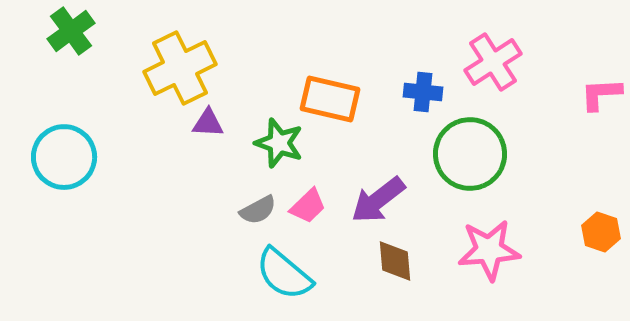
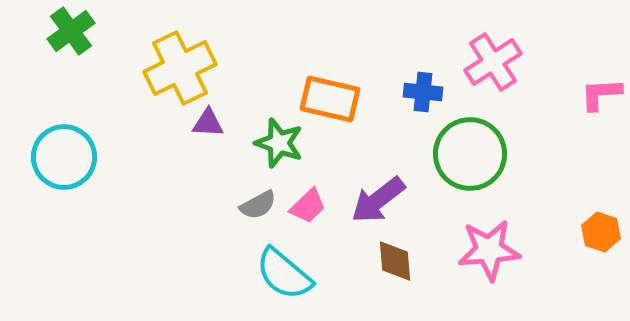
gray semicircle: moved 5 px up
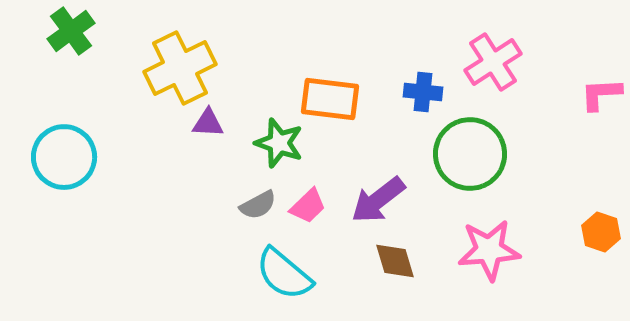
orange rectangle: rotated 6 degrees counterclockwise
brown diamond: rotated 12 degrees counterclockwise
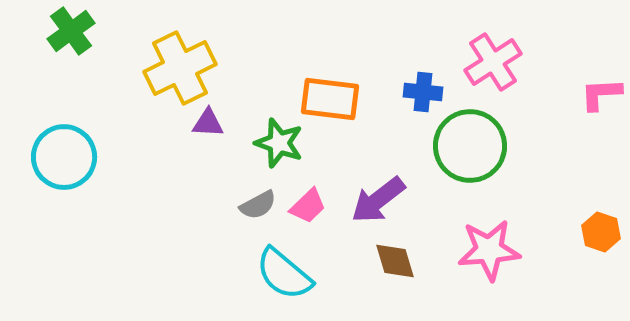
green circle: moved 8 px up
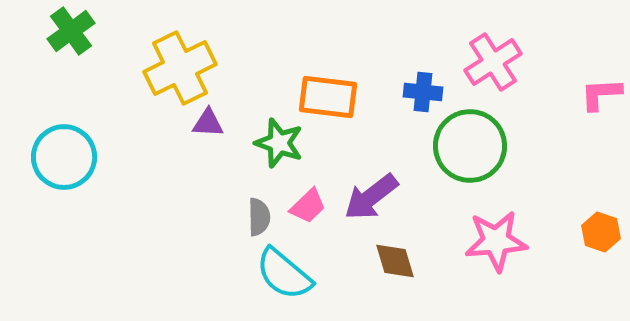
orange rectangle: moved 2 px left, 2 px up
purple arrow: moved 7 px left, 3 px up
gray semicircle: moved 1 px right, 12 px down; rotated 63 degrees counterclockwise
pink star: moved 7 px right, 9 px up
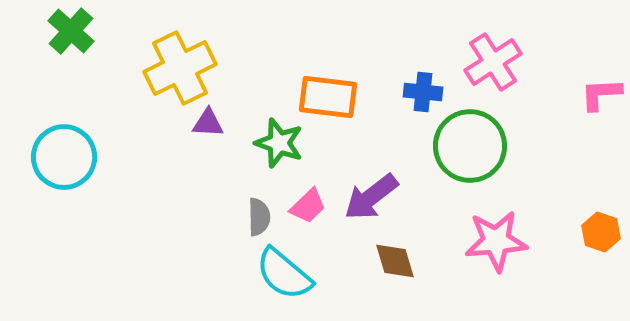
green cross: rotated 12 degrees counterclockwise
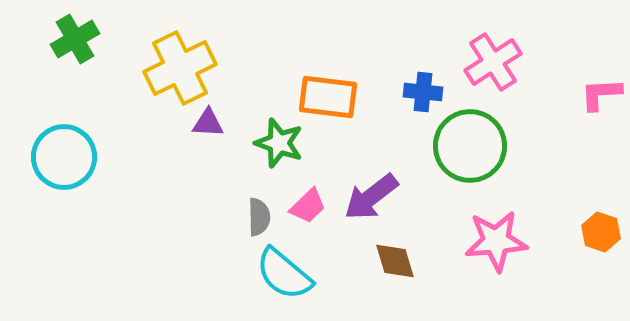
green cross: moved 4 px right, 8 px down; rotated 18 degrees clockwise
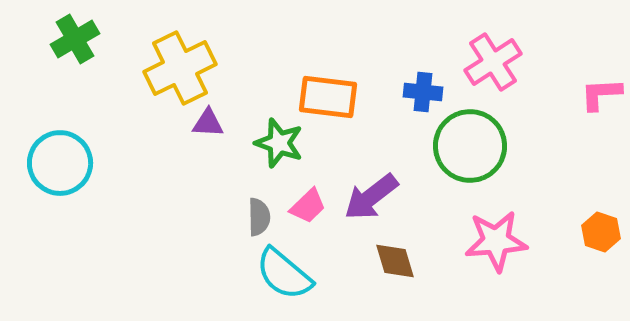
cyan circle: moved 4 px left, 6 px down
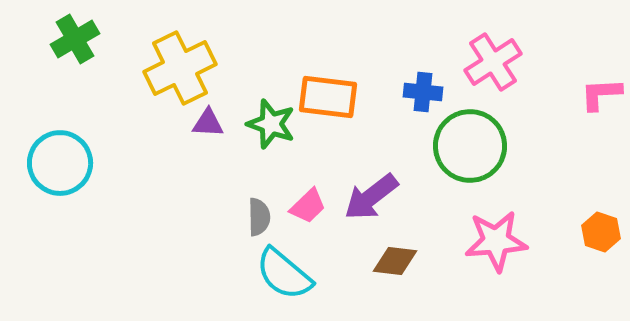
green star: moved 8 px left, 19 px up
brown diamond: rotated 66 degrees counterclockwise
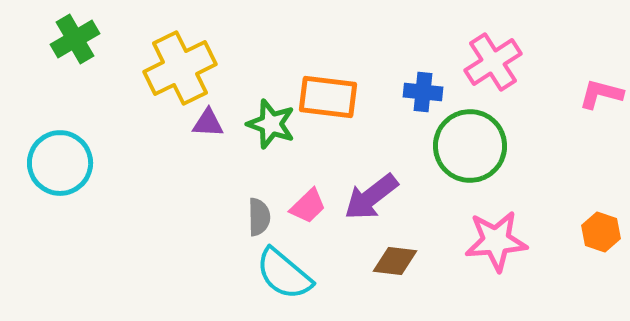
pink L-shape: rotated 18 degrees clockwise
